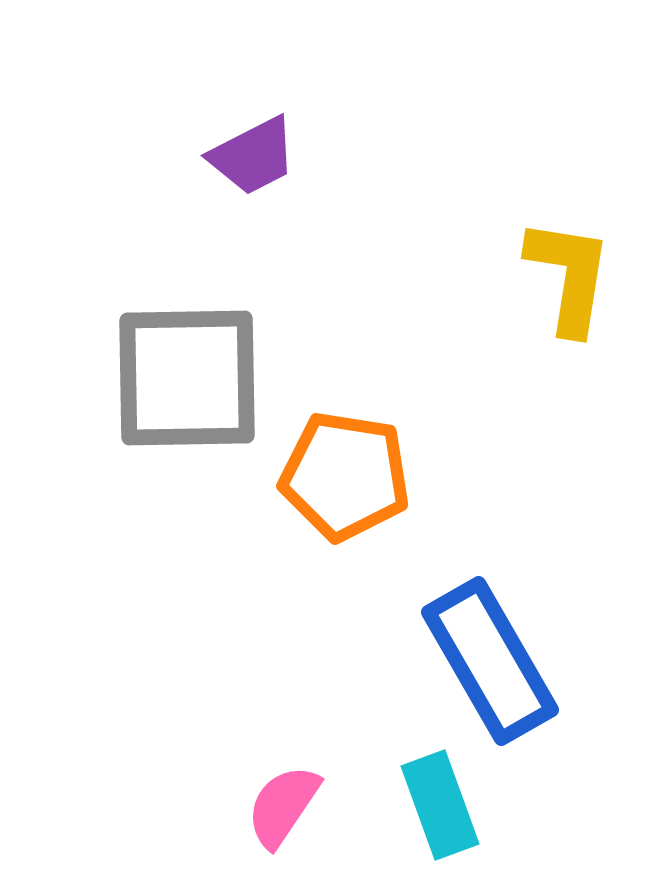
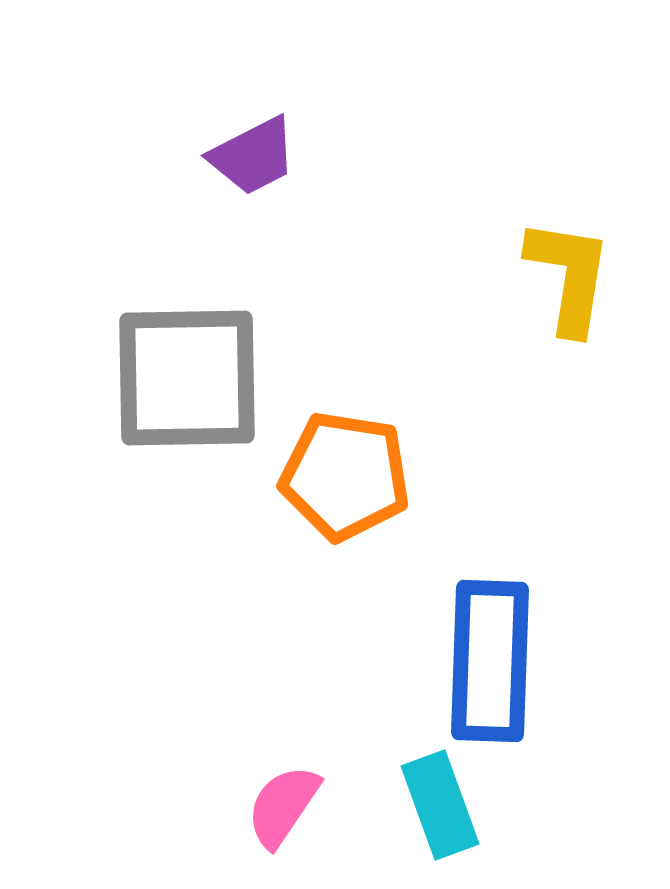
blue rectangle: rotated 32 degrees clockwise
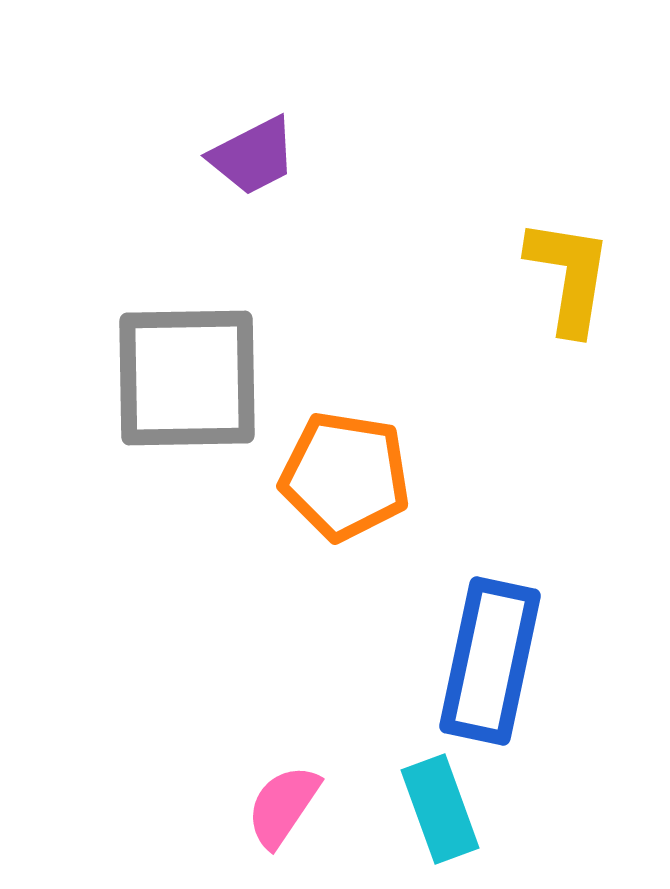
blue rectangle: rotated 10 degrees clockwise
cyan rectangle: moved 4 px down
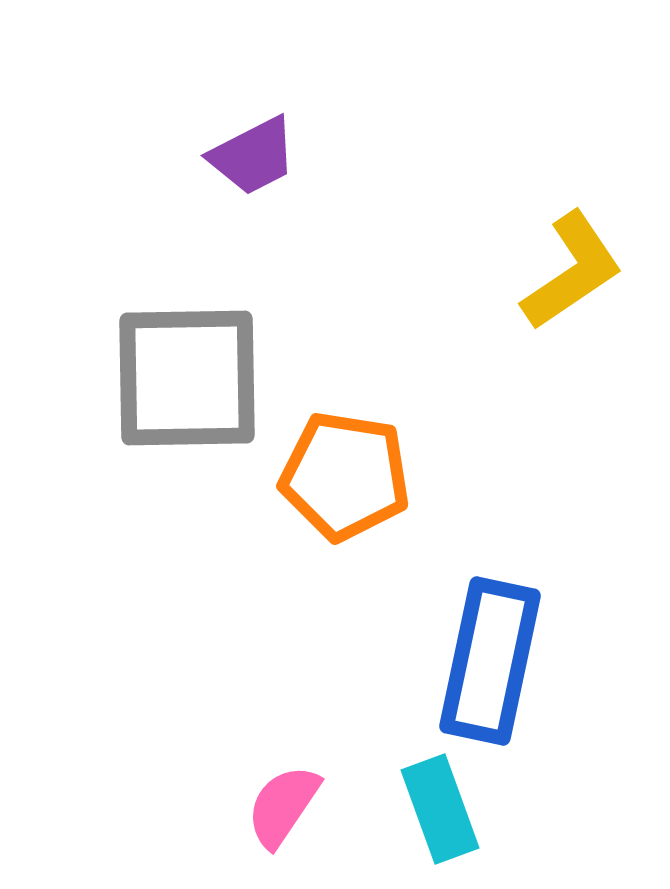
yellow L-shape: moved 3 px right, 5 px up; rotated 47 degrees clockwise
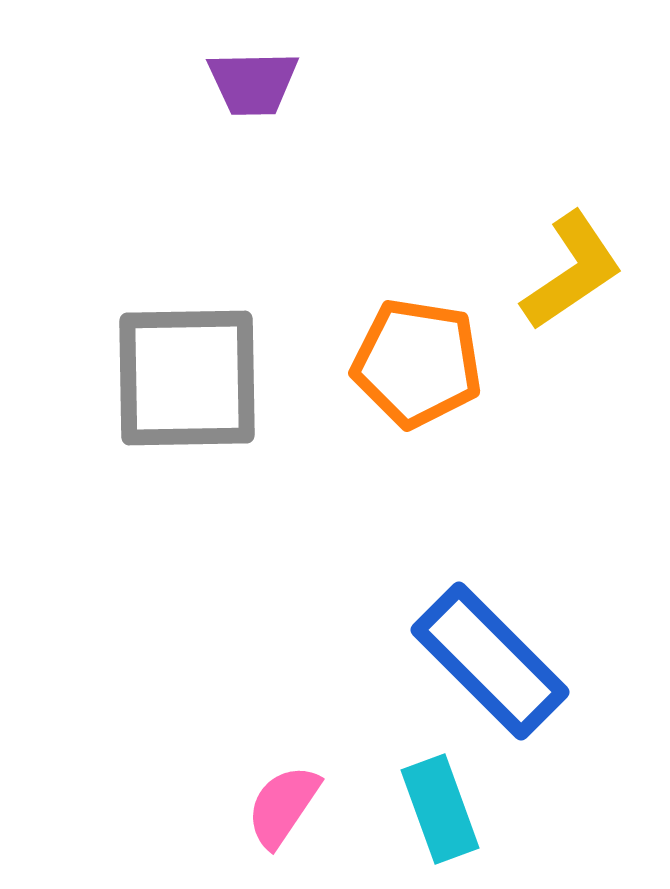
purple trapezoid: moved 73 px up; rotated 26 degrees clockwise
orange pentagon: moved 72 px right, 113 px up
blue rectangle: rotated 57 degrees counterclockwise
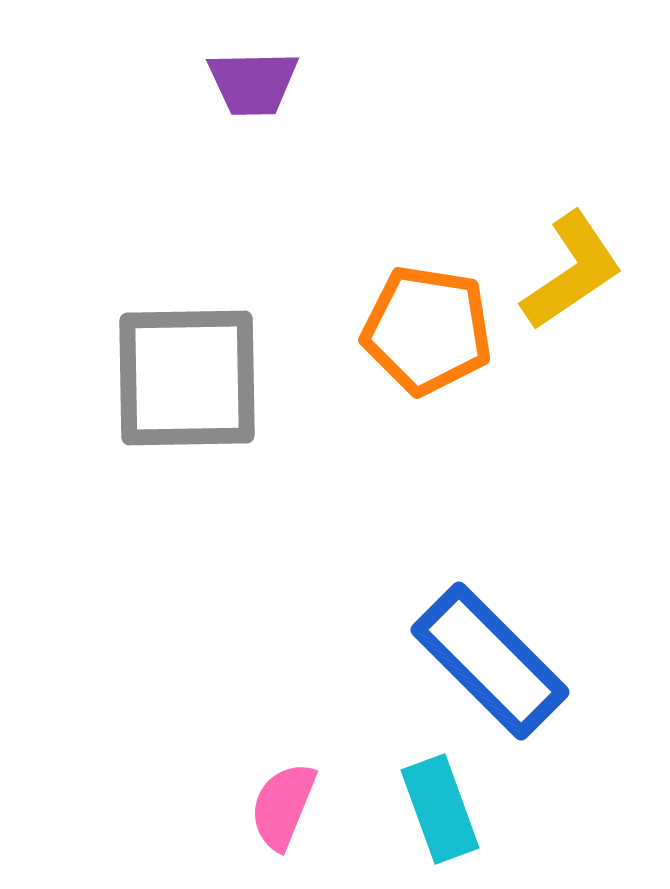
orange pentagon: moved 10 px right, 33 px up
pink semicircle: rotated 12 degrees counterclockwise
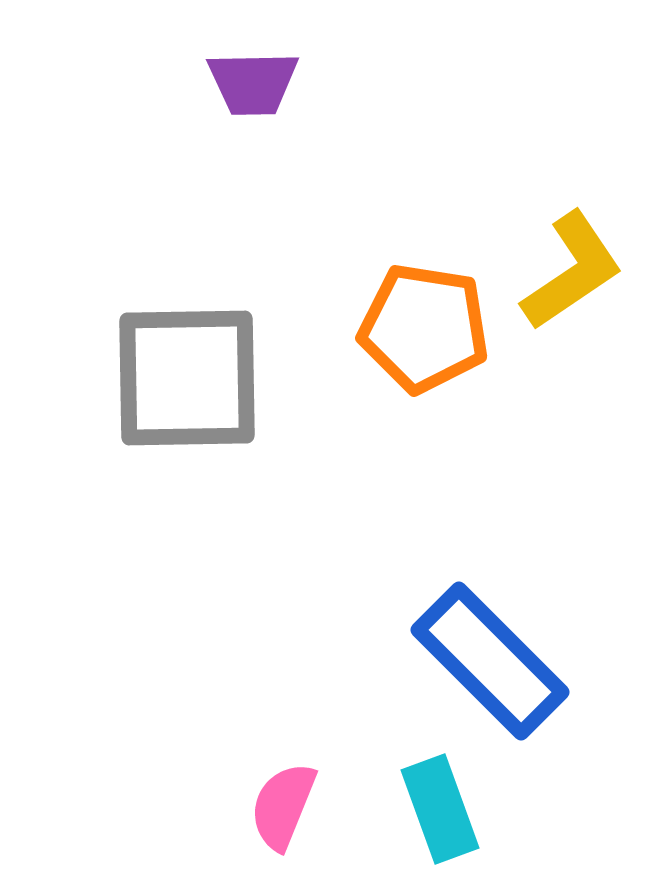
orange pentagon: moved 3 px left, 2 px up
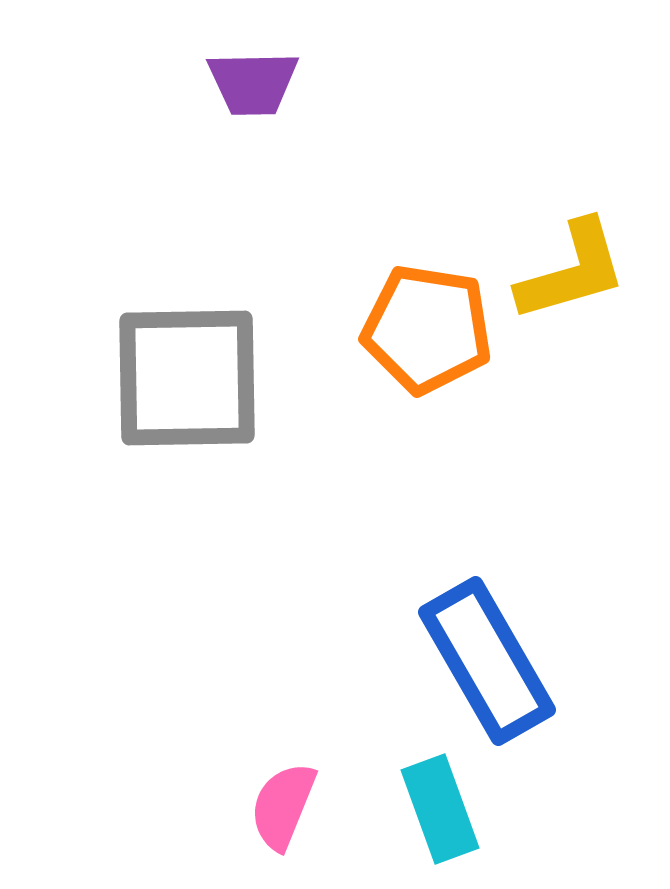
yellow L-shape: rotated 18 degrees clockwise
orange pentagon: moved 3 px right, 1 px down
blue rectangle: moved 3 px left; rotated 15 degrees clockwise
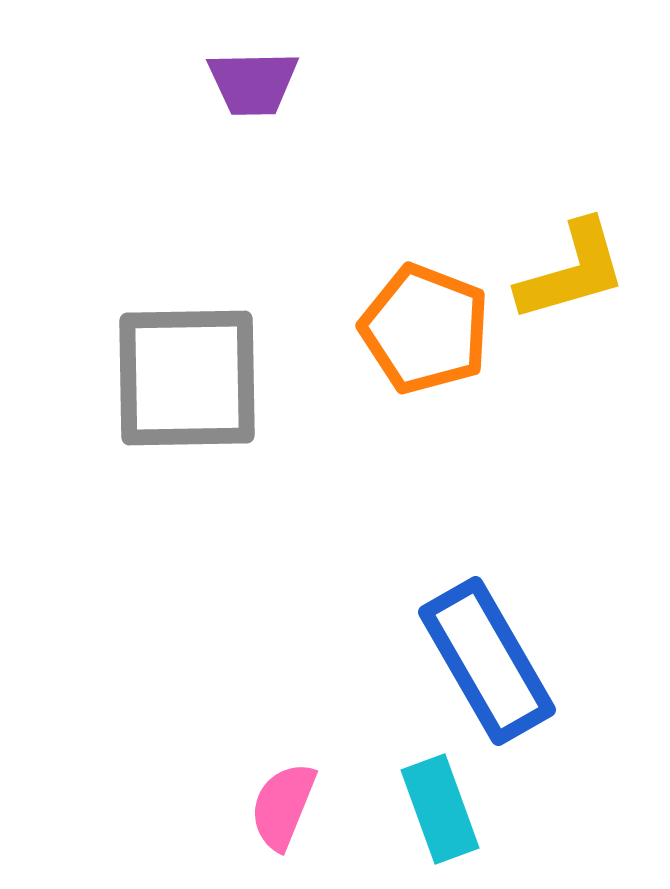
orange pentagon: moved 2 px left; rotated 12 degrees clockwise
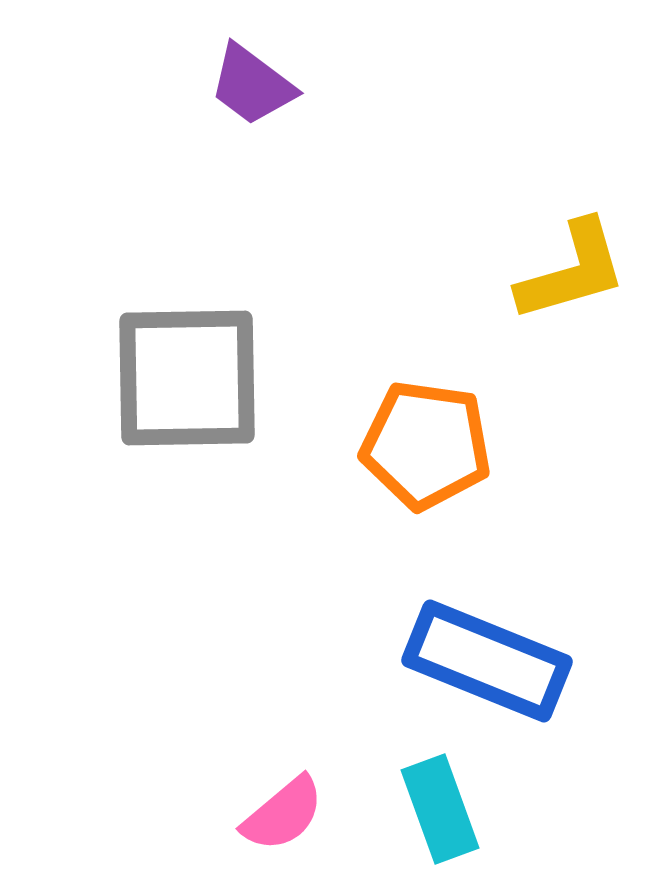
purple trapezoid: moved 1 px left, 2 px down; rotated 38 degrees clockwise
orange pentagon: moved 1 px right, 116 px down; rotated 13 degrees counterclockwise
blue rectangle: rotated 38 degrees counterclockwise
pink semicircle: moved 8 px down; rotated 152 degrees counterclockwise
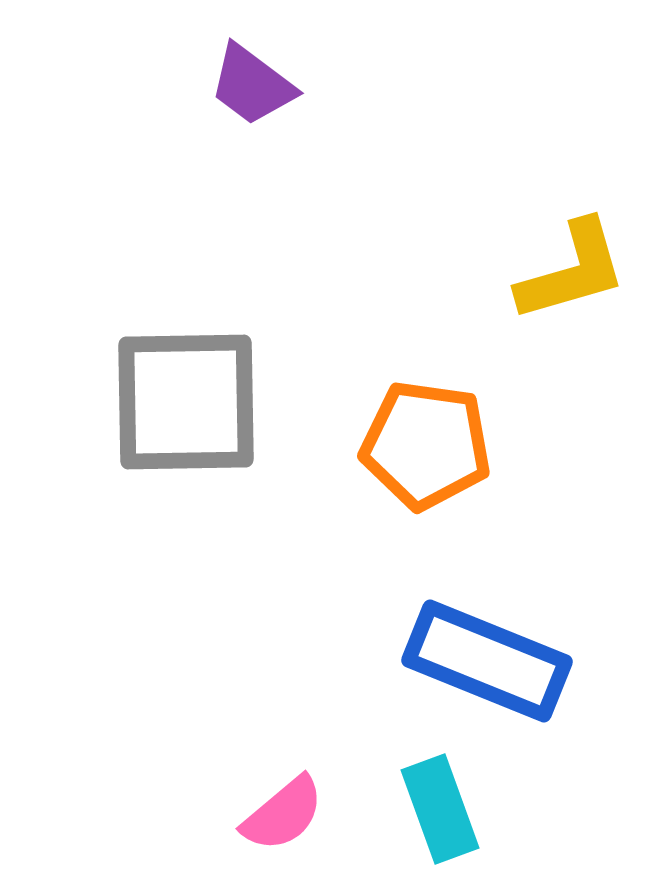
gray square: moved 1 px left, 24 px down
